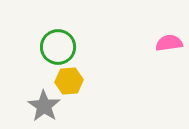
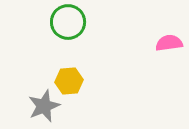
green circle: moved 10 px right, 25 px up
gray star: rotated 16 degrees clockwise
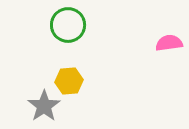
green circle: moved 3 px down
gray star: rotated 12 degrees counterclockwise
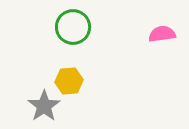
green circle: moved 5 px right, 2 px down
pink semicircle: moved 7 px left, 9 px up
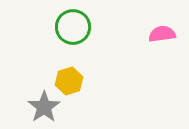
yellow hexagon: rotated 12 degrees counterclockwise
gray star: moved 1 px down
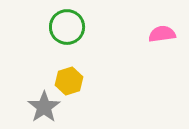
green circle: moved 6 px left
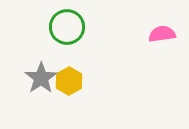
yellow hexagon: rotated 12 degrees counterclockwise
gray star: moved 3 px left, 29 px up
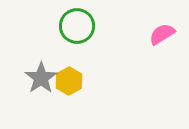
green circle: moved 10 px right, 1 px up
pink semicircle: rotated 24 degrees counterclockwise
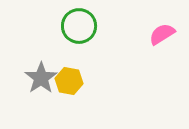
green circle: moved 2 px right
yellow hexagon: rotated 20 degrees counterclockwise
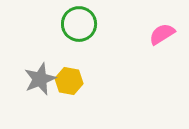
green circle: moved 2 px up
gray star: moved 1 px left, 1 px down; rotated 12 degrees clockwise
